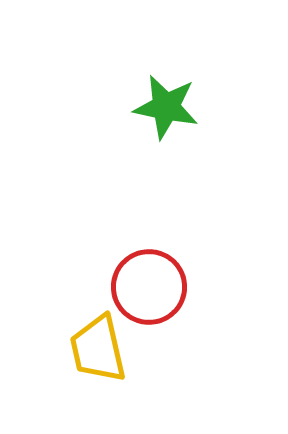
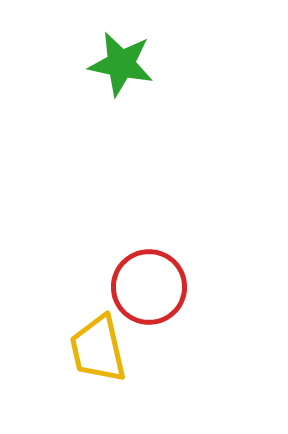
green star: moved 45 px left, 43 px up
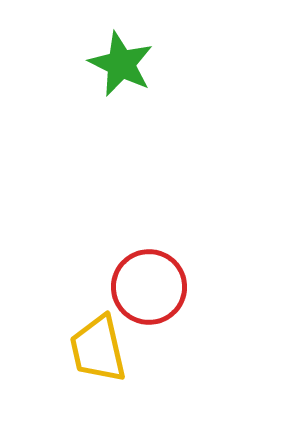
green star: rotated 14 degrees clockwise
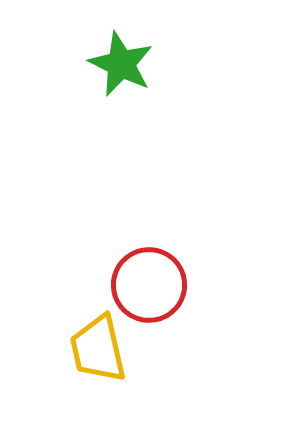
red circle: moved 2 px up
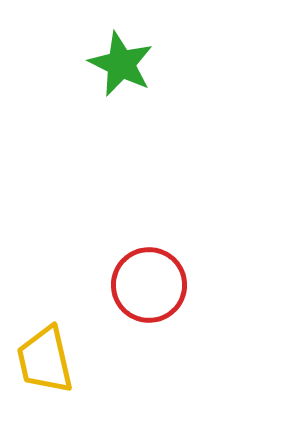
yellow trapezoid: moved 53 px left, 11 px down
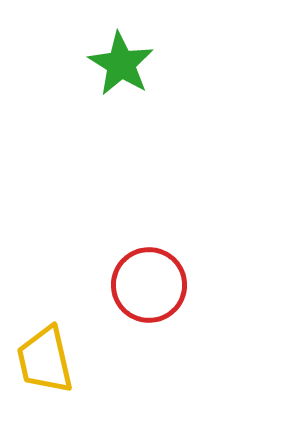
green star: rotated 6 degrees clockwise
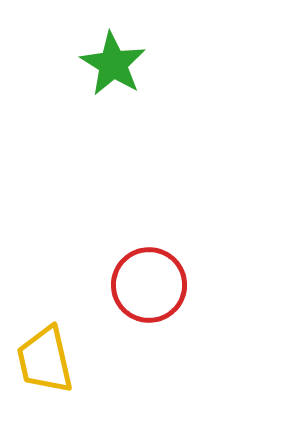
green star: moved 8 px left
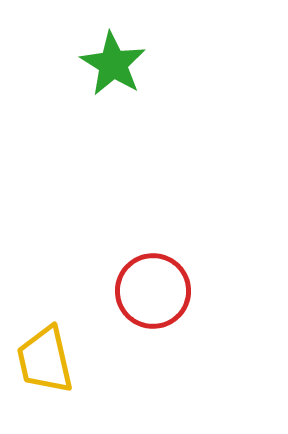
red circle: moved 4 px right, 6 px down
